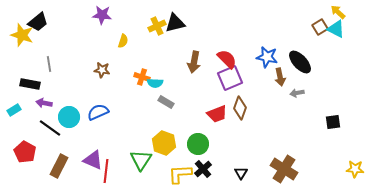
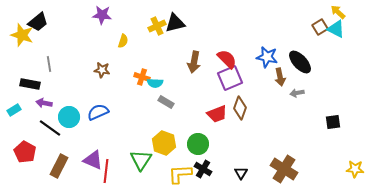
black cross at (203, 169): rotated 18 degrees counterclockwise
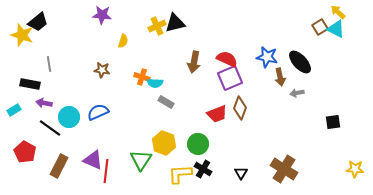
red semicircle at (227, 59): rotated 20 degrees counterclockwise
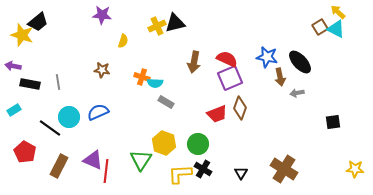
gray line at (49, 64): moved 9 px right, 18 px down
purple arrow at (44, 103): moved 31 px left, 37 px up
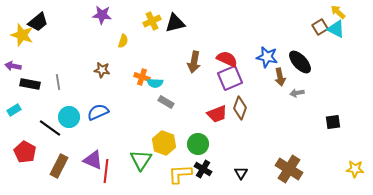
yellow cross at (157, 26): moved 5 px left, 5 px up
brown cross at (284, 169): moved 5 px right
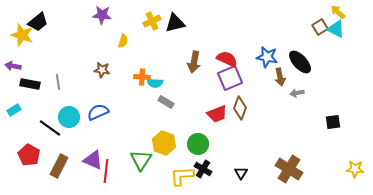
orange cross at (142, 77): rotated 14 degrees counterclockwise
red pentagon at (25, 152): moved 4 px right, 3 px down
yellow L-shape at (180, 174): moved 2 px right, 2 px down
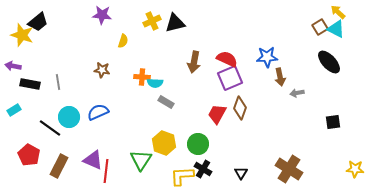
blue star at (267, 57): rotated 15 degrees counterclockwise
black ellipse at (300, 62): moved 29 px right
red trapezoid at (217, 114): rotated 140 degrees clockwise
